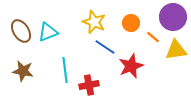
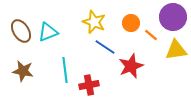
orange line: moved 2 px left, 2 px up
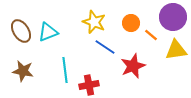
red star: moved 2 px right
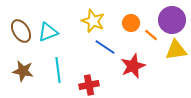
purple circle: moved 1 px left, 3 px down
yellow star: moved 1 px left, 1 px up
cyan line: moved 7 px left
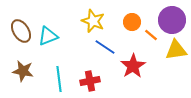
orange circle: moved 1 px right, 1 px up
cyan triangle: moved 4 px down
red star: rotated 10 degrees counterclockwise
cyan line: moved 1 px right, 9 px down
red cross: moved 1 px right, 4 px up
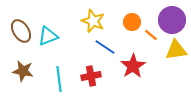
red cross: moved 1 px right, 5 px up
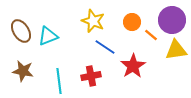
cyan line: moved 2 px down
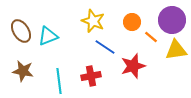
orange line: moved 2 px down
red star: rotated 15 degrees clockwise
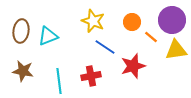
brown ellipse: rotated 40 degrees clockwise
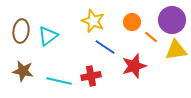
cyan triangle: rotated 15 degrees counterclockwise
red star: moved 1 px right
cyan line: rotated 70 degrees counterclockwise
